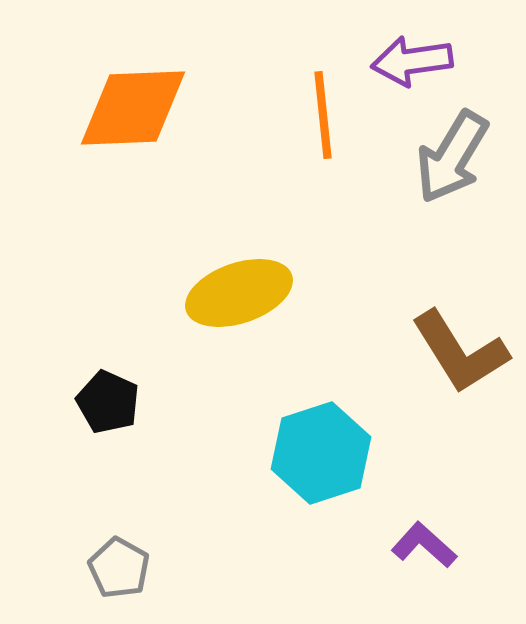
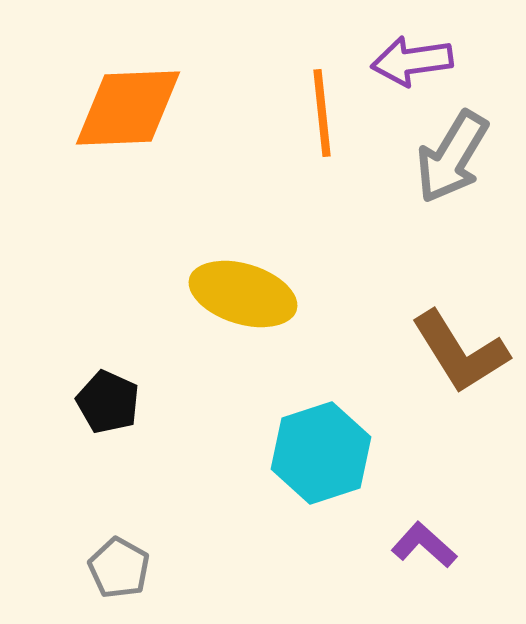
orange diamond: moved 5 px left
orange line: moved 1 px left, 2 px up
yellow ellipse: moved 4 px right, 1 px down; rotated 36 degrees clockwise
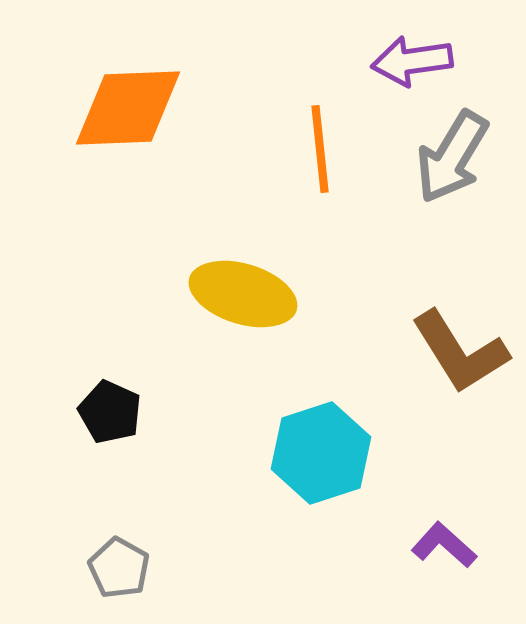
orange line: moved 2 px left, 36 px down
black pentagon: moved 2 px right, 10 px down
purple L-shape: moved 20 px right
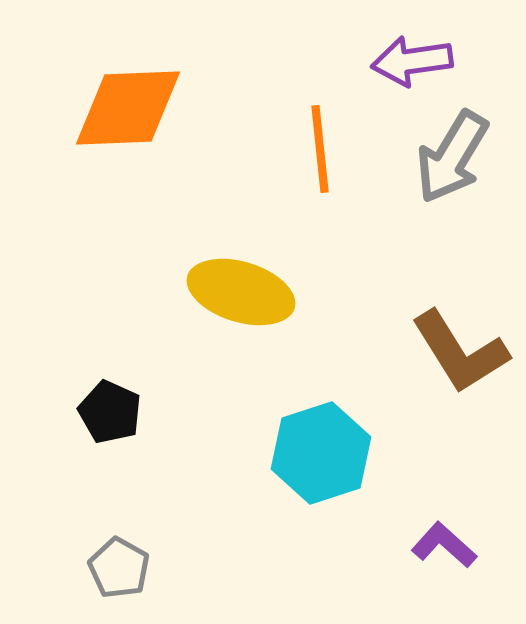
yellow ellipse: moved 2 px left, 2 px up
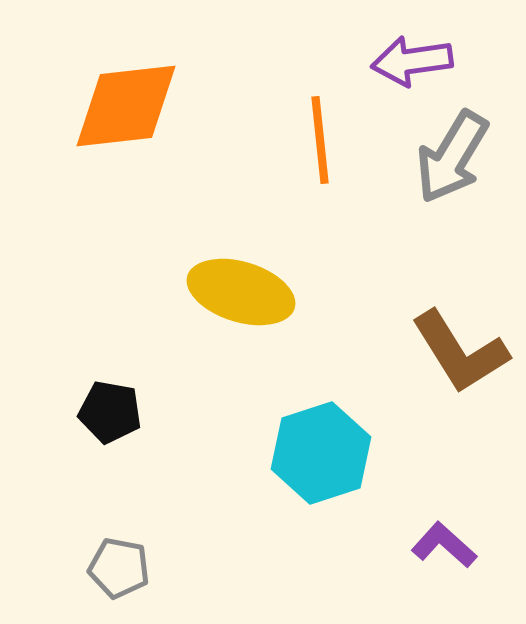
orange diamond: moved 2 px left, 2 px up; rotated 4 degrees counterclockwise
orange line: moved 9 px up
black pentagon: rotated 14 degrees counterclockwise
gray pentagon: rotated 18 degrees counterclockwise
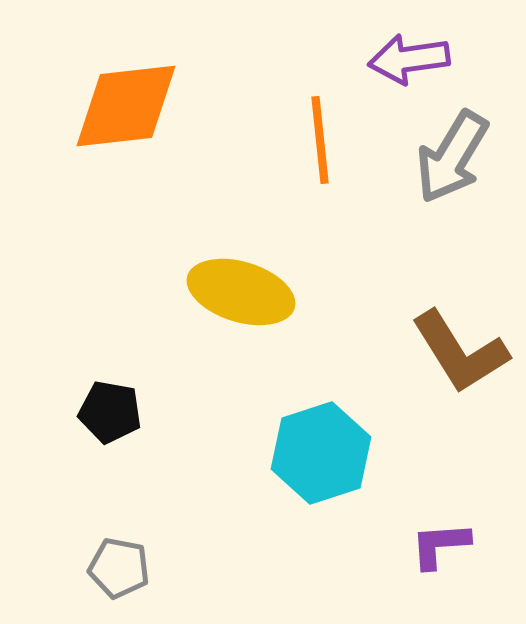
purple arrow: moved 3 px left, 2 px up
purple L-shape: moved 4 px left; rotated 46 degrees counterclockwise
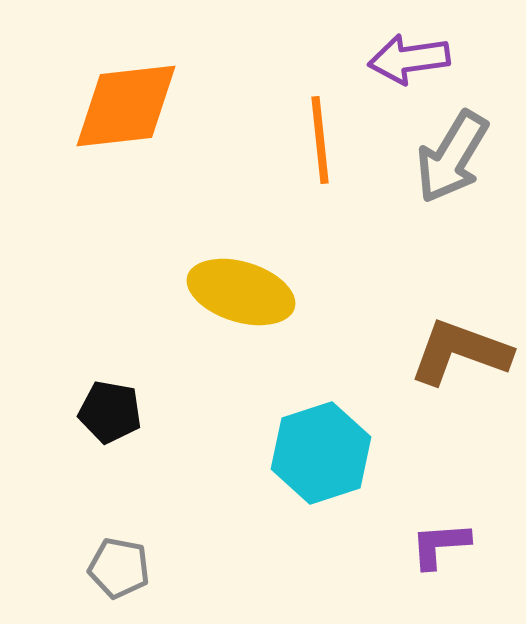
brown L-shape: rotated 142 degrees clockwise
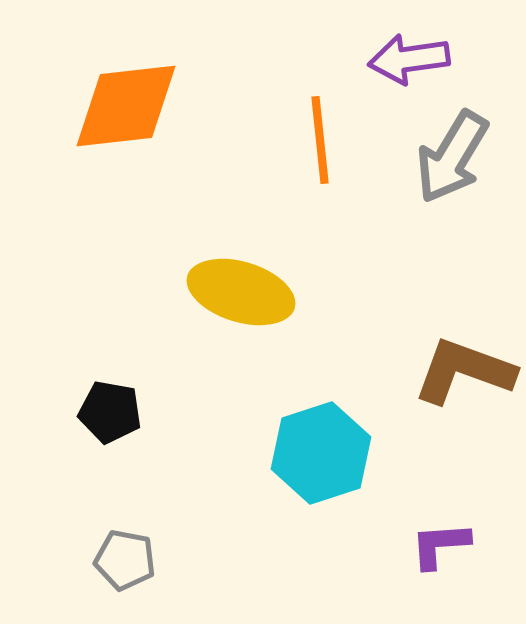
brown L-shape: moved 4 px right, 19 px down
gray pentagon: moved 6 px right, 8 px up
